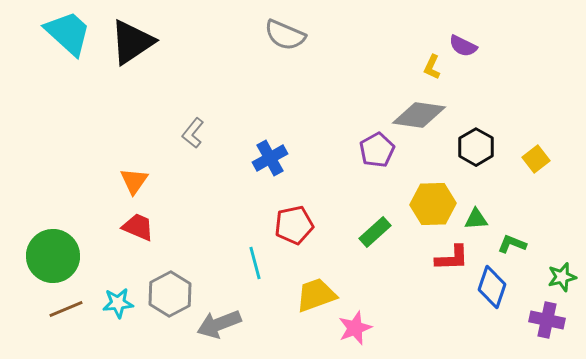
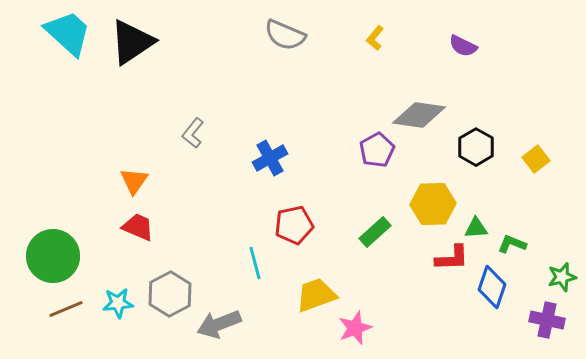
yellow L-shape: moved 57 px left, 29 px up; rotated 15 degrees clockwise
green triangle: moved 9 px down
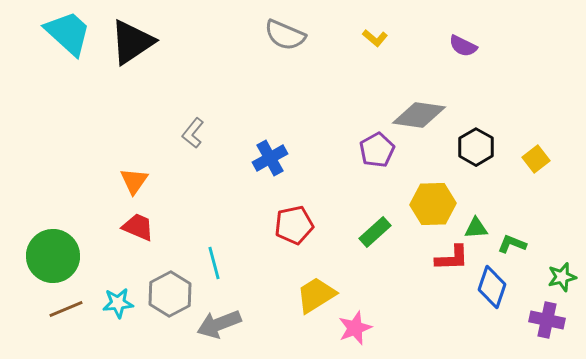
yellow L-shape: rotated 90 degrees counterclockwise
cyan line: moved 41 px left
yellow trapezoid: rotated 12 degrees counterclockwise
